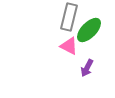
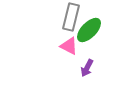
gray rectangle: moved 2 px right
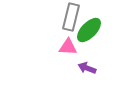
pink triangle: moved 1 px left, 1 px down; rotated 24 degrees counterclockwise
purple arrow: rotated 84 degrees clockwise
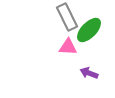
gray rectangle: moved 4 px left; rotated 40 degrees counterclockwise
purple arrow: moved 2 px right, 5 px down
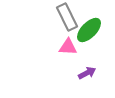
purple arrow: moved 2 px left; rotated 132 degrees clockwise
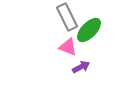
pink triangle: rotated 18 degrees clockwise
purple arrow: moved 6 px left, 6 px up
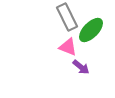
green ellipse: moved 2 px right
purple arrow: rotated 66 degrees clockwise
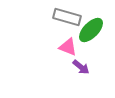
gray rectangle: rotated 48 degrees counterclockwise
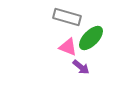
green ellipse: moved 8 px down
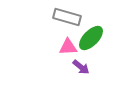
pink triangle: rotated 24 degrees counterclockwise
